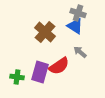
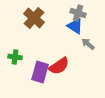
brown cross: moved 11 px left, 14 px up
gray arrow: moved 8 px right, 8 px up
green cross: moved 2 px left, 20 px up
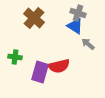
red semicircle: rotated 20 degrees clockwise
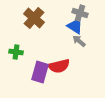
gray cross: moved 2 px right
gray arrow: moved 9 px left, 3 px up
green cross: moved 1 px right, 5 px up
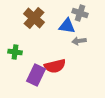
blue triangle: moved 8 px left; rotated 24 degrees counterclockwise
gray arrow: rotated 48 degrees counterclockwise
green cross: moved 1 px left
red semicircle: moved 4 px left
purple rectangle: moved 4 px left, 3 px down; rotated 10 degrees clockwise
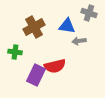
gray cross: moved 9 px right
brown cross: moved 9 px down; rotated 20 degrees clockwise
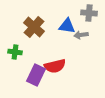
gray cross: rotated 14 degrees counterclockwise
brown cross: rotated 20 degrees counterclockwise
gray arrow: moved 2 px right, 6 px up
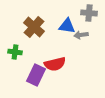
red semicircle: moved 2 px up
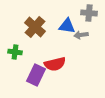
brown cross: moved 1 px right
